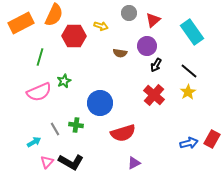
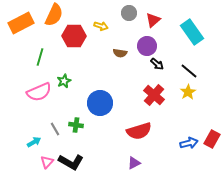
black arrow: moved 1 px right, 1 px up; rotated 80 degrees counterclockwise
red semicircle: moved 16 px right, 2 px up
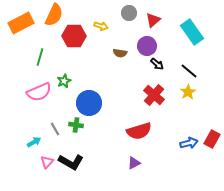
blue circle: moved 11 px left
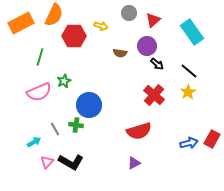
blue circle: moved 2 px down
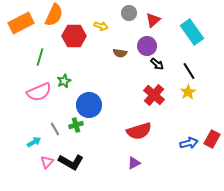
black line: rotated 18 degrees clockwise
green cross: rotated 24 degrees counterclockwise
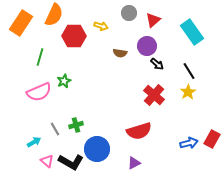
orange rectangle: rotated 30 degrees counterclockwise
blue circle: moved 8 px right, 44 px down
pink triangle: moved 1 px up; rotated 32 degrees counterclockwise
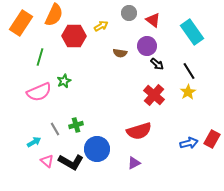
red triangle: rotated 42 degrees counterclockwise
yellow arrow: rotated 48 degrees counterclockwise
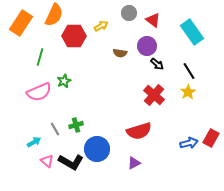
red rectangle: moved 1 px left, 1 px up
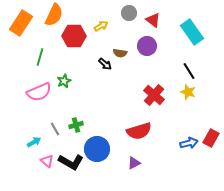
black arrow: moved 52 px left
yellow star: rotated 21 degrees counterclockwise
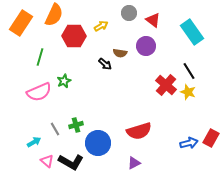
purple circle: moved 1 px left
red cross: moved 12 px right, 10 px up
blue circle: moved 1 px right, 6 px up
